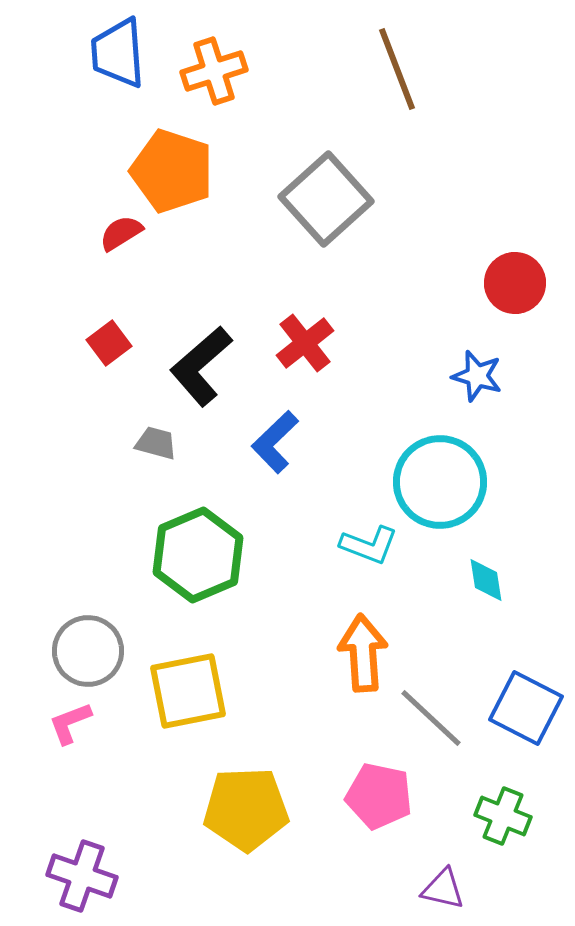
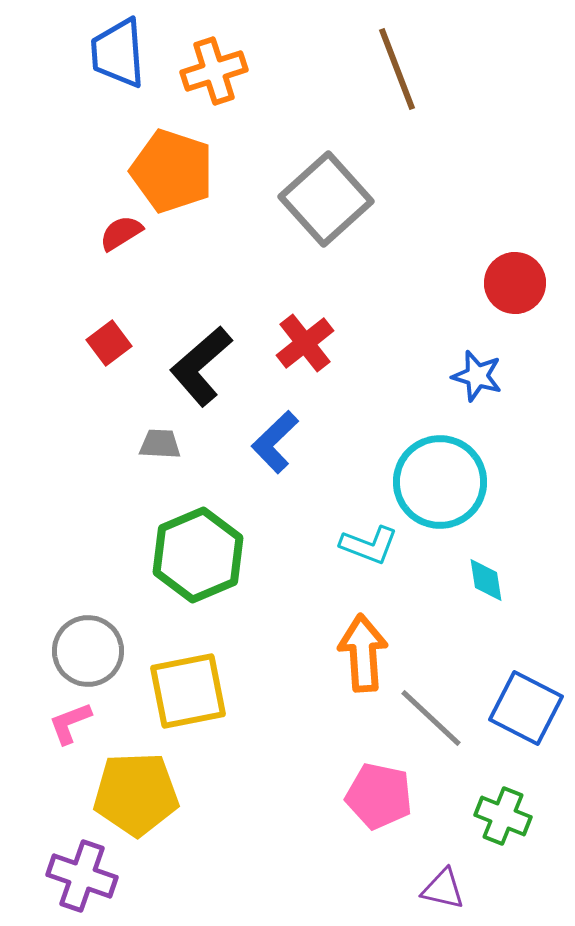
gray trapezoid: moved 4 px right, 1 px down; rotated 12 degrees counterclockwise
yellow pentagon: moved 110 px left, 15 px up
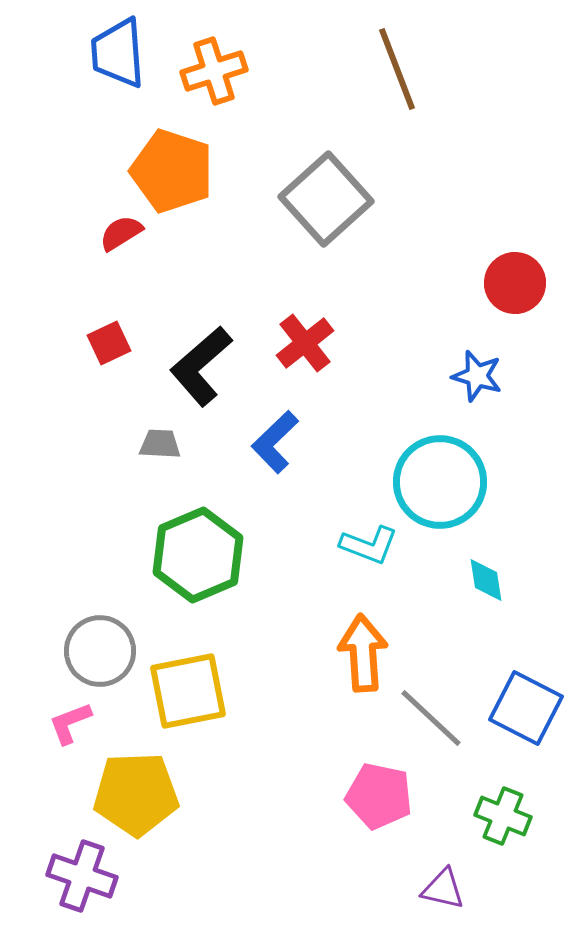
red square: rotated 12 degrees clockwise
gray circle: moved 12 px right
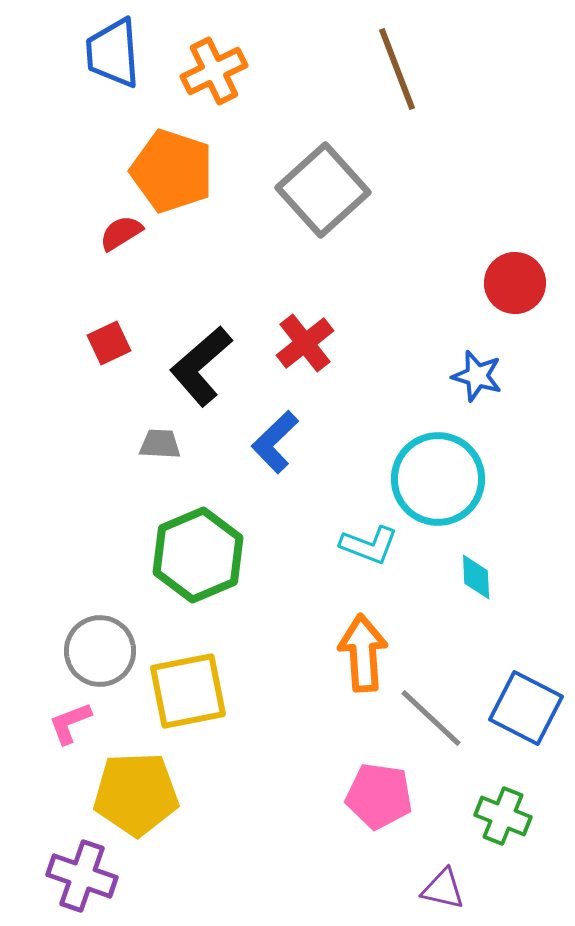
blue trapezoid: moved 5 px left
orange cross: rotated 8 degrees counterclockwise
gray square: moved 3 px left, 9 px up
cyan circle: moved 2 px left, 3 px up
cyan diamond: moved 10 px left, 3 px up; rotated 6 degrees clockwise
pink pentagon: rotated 4 degrees counterclockwise
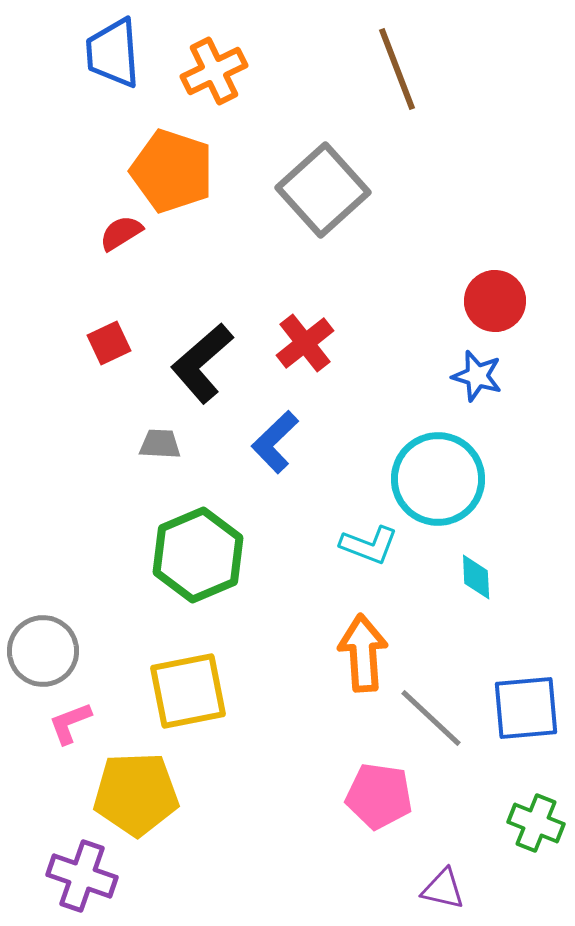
red circle: moved 20 px left, 18 px down
black L-shape: moved 1 px right, 3 px up
gray circle: moved 57 px left
blue square: rotated 32 degrees counterclockwise
green cross: moved 33 px right, 7 px down
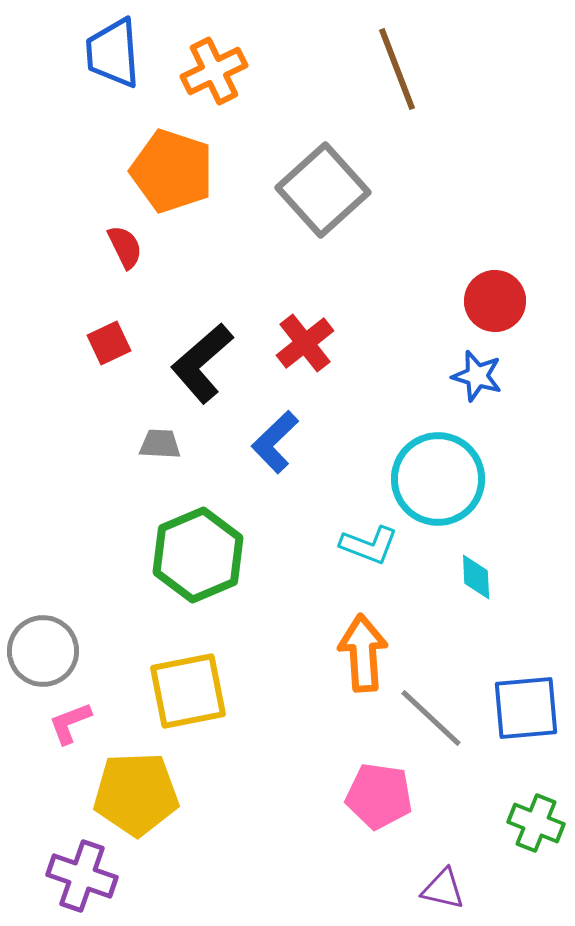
red semicircle: moved 4 px right, 14 px down; rotated 96 degrees clockwise
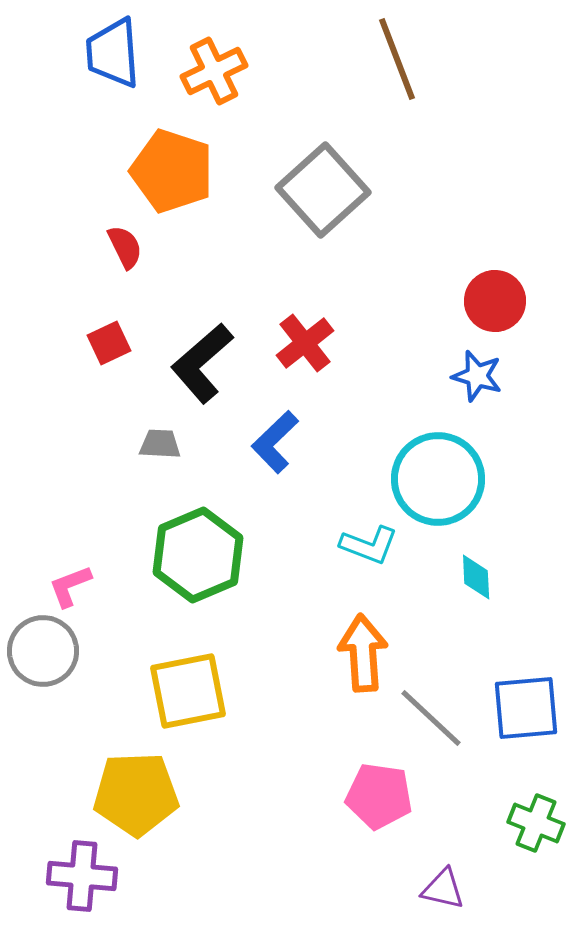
brown line: moved 10 px up
pink L-shape: moved 137 px up
purple cross: rotated 14 degrees counterclockwise
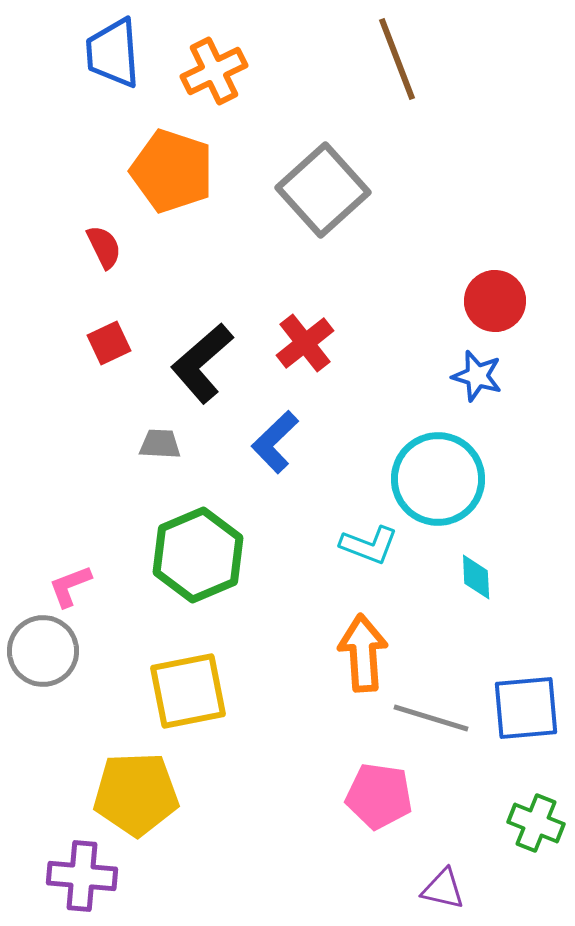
red semicircle: moved 21 px left
gray line: rotated 26 degrees counterclockwise
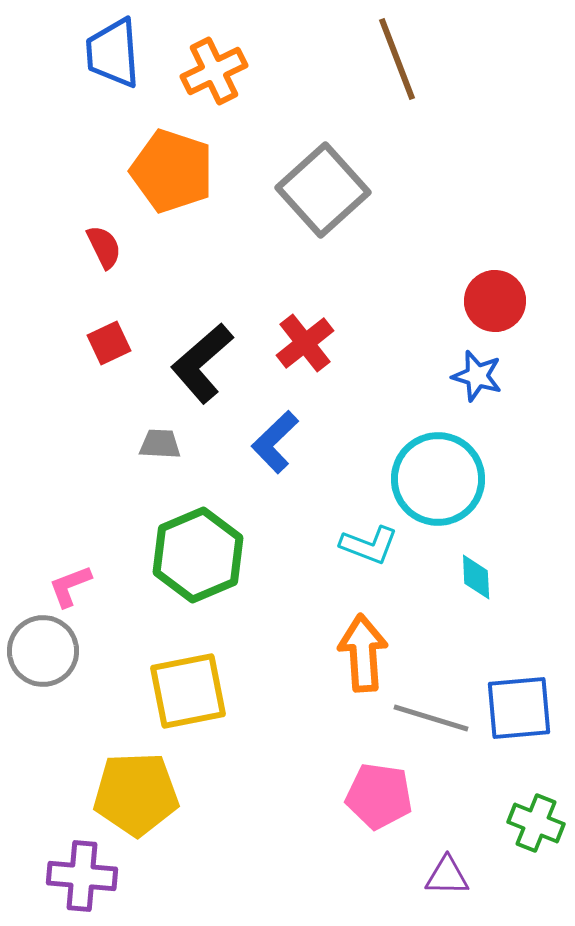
blue square: moved 7 px left
purple triangle: moved 4 px right, 13 px up; rotated 12 degrees counterclockwise
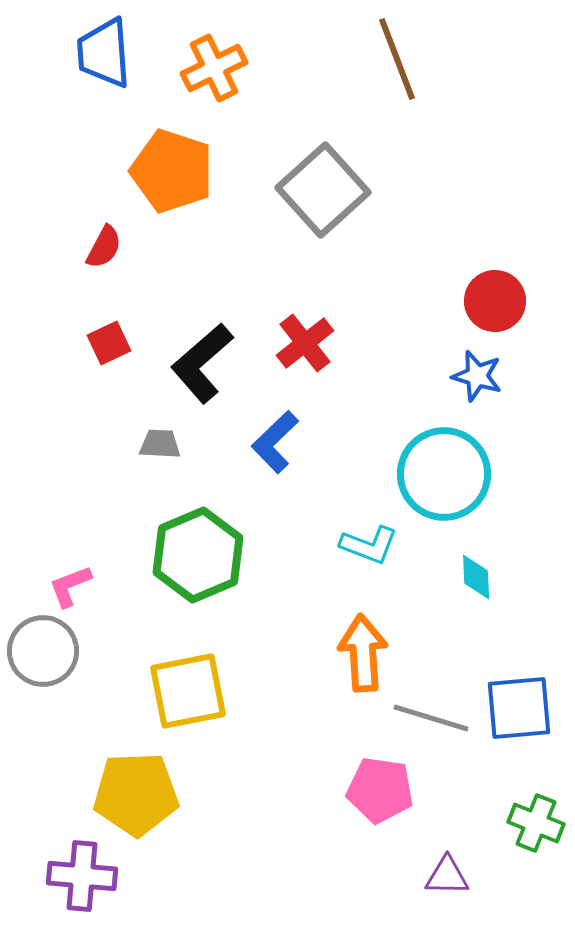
blue trapezoid: moved 9 px left
orange cross: moved 3 px up
red semicircle: rotated 54 degrees clockwise
cyan circle: moved 6 px right, 5 px up
pink pentagon: moved 1 px right, 6 px up
